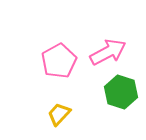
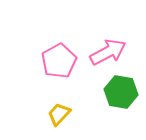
green hexagon: rotated 8 degrees counterclockwise
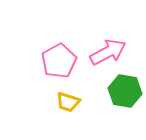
green hexagon: moved 4 px right, 1 px up
yellow trapezoid: moved 9 px right, 12 px up; rotated 115 degrees counterclockwise
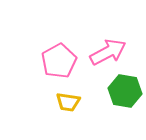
yellow trapezoid: rotated 10 degrees counterclockwise
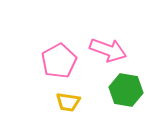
pink arrow: moved 2 px up; rotated 48 degrees clockwise
green hexagon: moved 1 px right, 1 px up
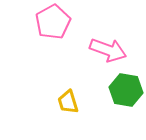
pink pentagon: moved 6 px left, 39 px up
yellow trapezoid: rotated 65 degrees clockwise
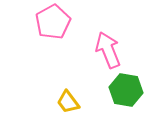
pink arrow: rotated 132 degrees counterclockwise
yellow trapezoid: rotated 20 degrees counterclockwise
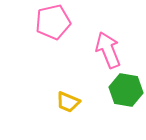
pink pentagon: rotated 16 degrees clockwise
yellow trapezoid: rotated 30 degrees counterclockwise
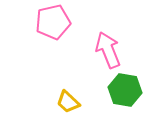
green hexagon: moved 1 px left
yellow trapezoid: rotated 20 degrees clockwise
